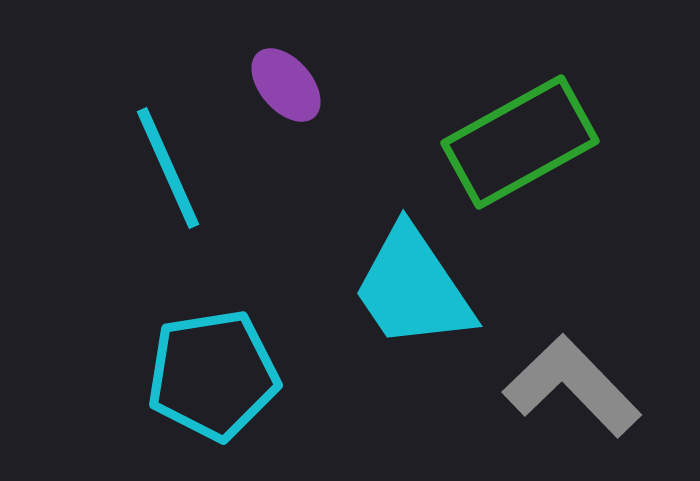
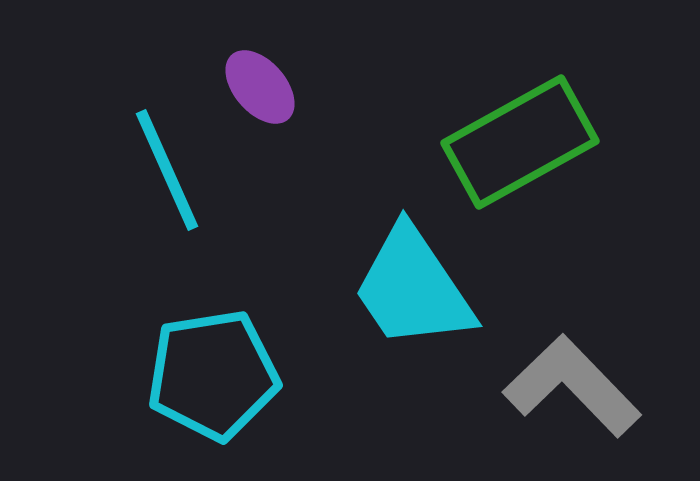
purple ellipse: moved 26 px left, 2 px down
cyan line: moved 1 px left, 2 px down
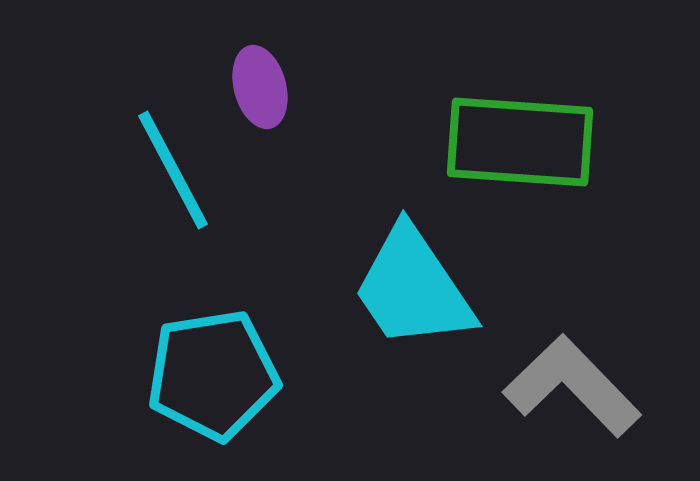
purple ellipse: rotated 26 degrees clockwise
green rectangle: rotated 33 degrees clockwise
cyan line: moved 6 px right; rotated 4 degrees counterclockwise
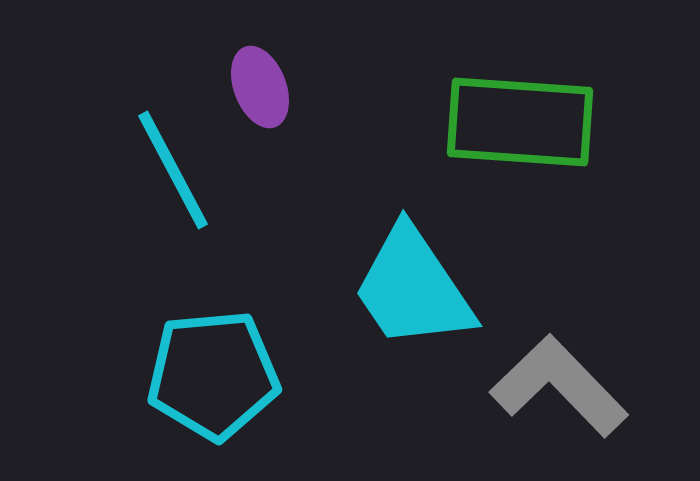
purple ellipse: rotated 6 degrees counterclockwise
green rectangle: moved 20 px up
cyan pentagon: rotated 4 degrees clockwise
gray L-shape: moved 13 px left
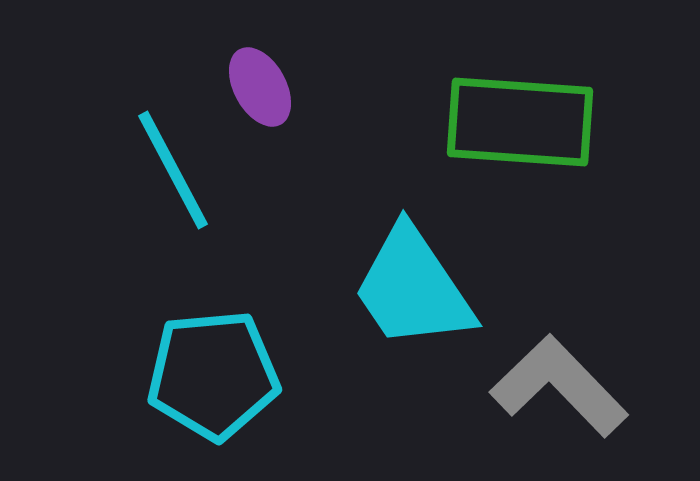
purple ellipse: rotated 8 degrees counterclockwise
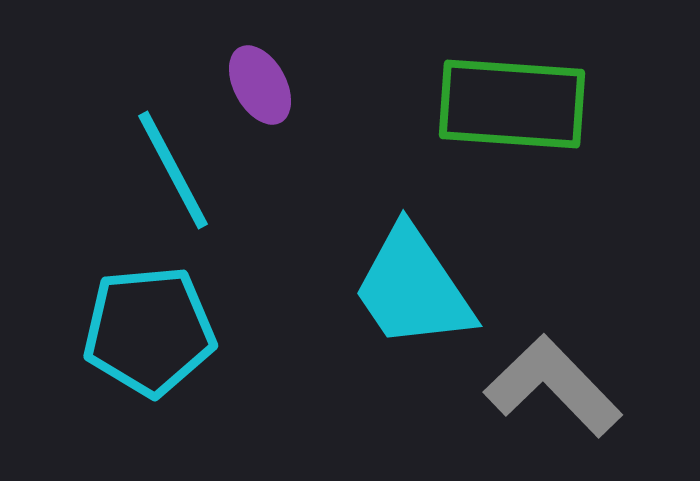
purple ellipse: moved 2 px up
green rectangle: moved 8 px left, 18 px up
cyan pentagon: moved 64 px left, 44 px up
gray L-shape: moved 6 px left
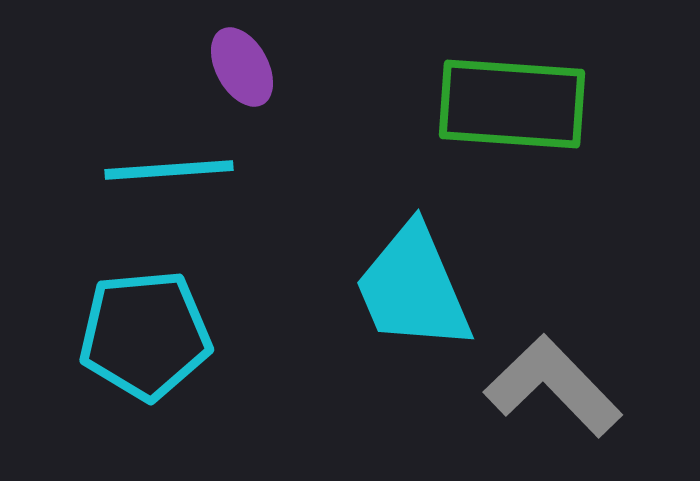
purple ellipse: moved 18 px left, 18 px up
cyan line: moved 4 px left; rotated 66 degrees counterclockwise
cyan trapezoid: rotated 11 degrees clockwise
cyan pentagon: moved 4 px left, 4 px down
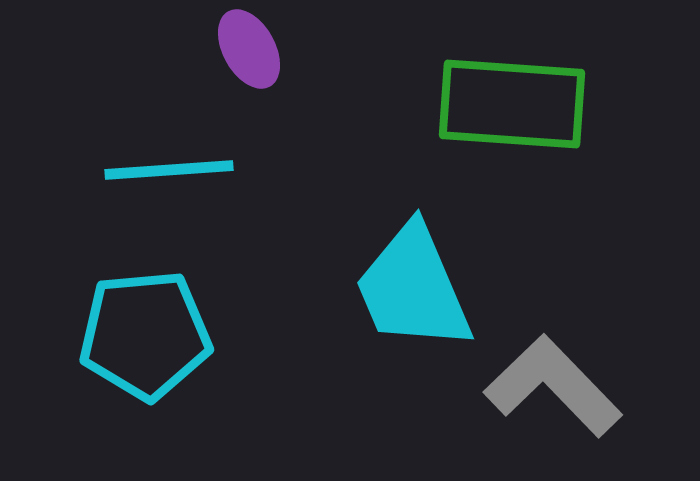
purple ellipse: moved 7 px right, 18 px up
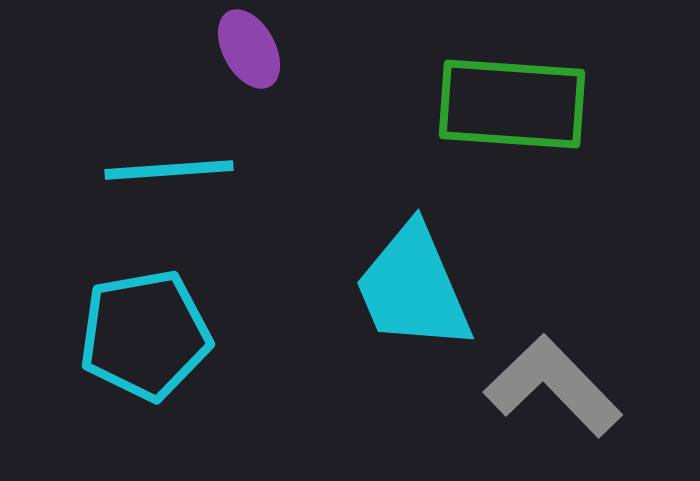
cyan pentagon: rotated 5 degrees counterclockwise
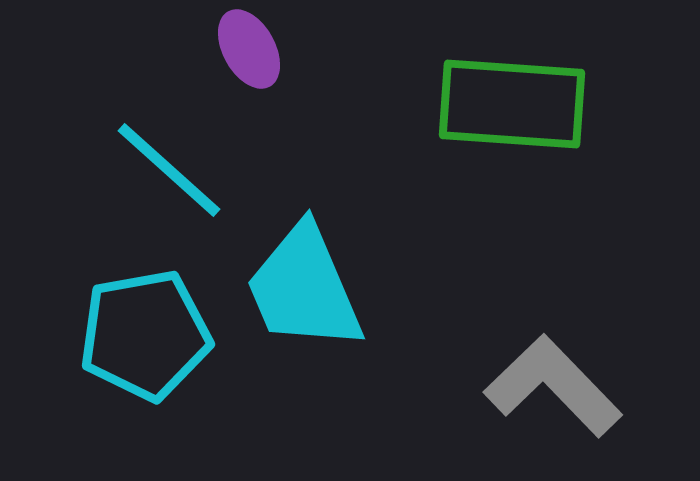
cyan line: rotated 46 degrees clockwise
cyan trapezoid: moved 109 px left
